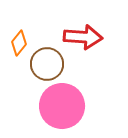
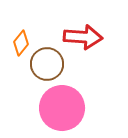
orange diamond: moved 2 px right
pink circle: moved 2 px down
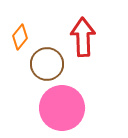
red arrow: rotated 96 degrees counterclockwise
orange diamond: moved 1 px left, 6 px up
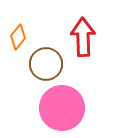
orange diamond: moved 2 px left
brown circle: moved 1 px left
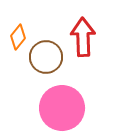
brown circle: moved 7 px up
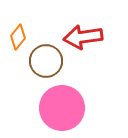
red arrow: rotated 96 degrees counterclockwise
brown circle: moved 4 px down
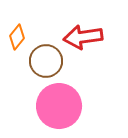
orange diamond: moved 1 px left
pink circle: moved 3 px left, 2 px up
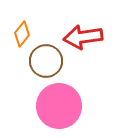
orange diamond: moved 5 px right, 3 px up
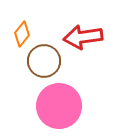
brown circle: moved 2 px left
